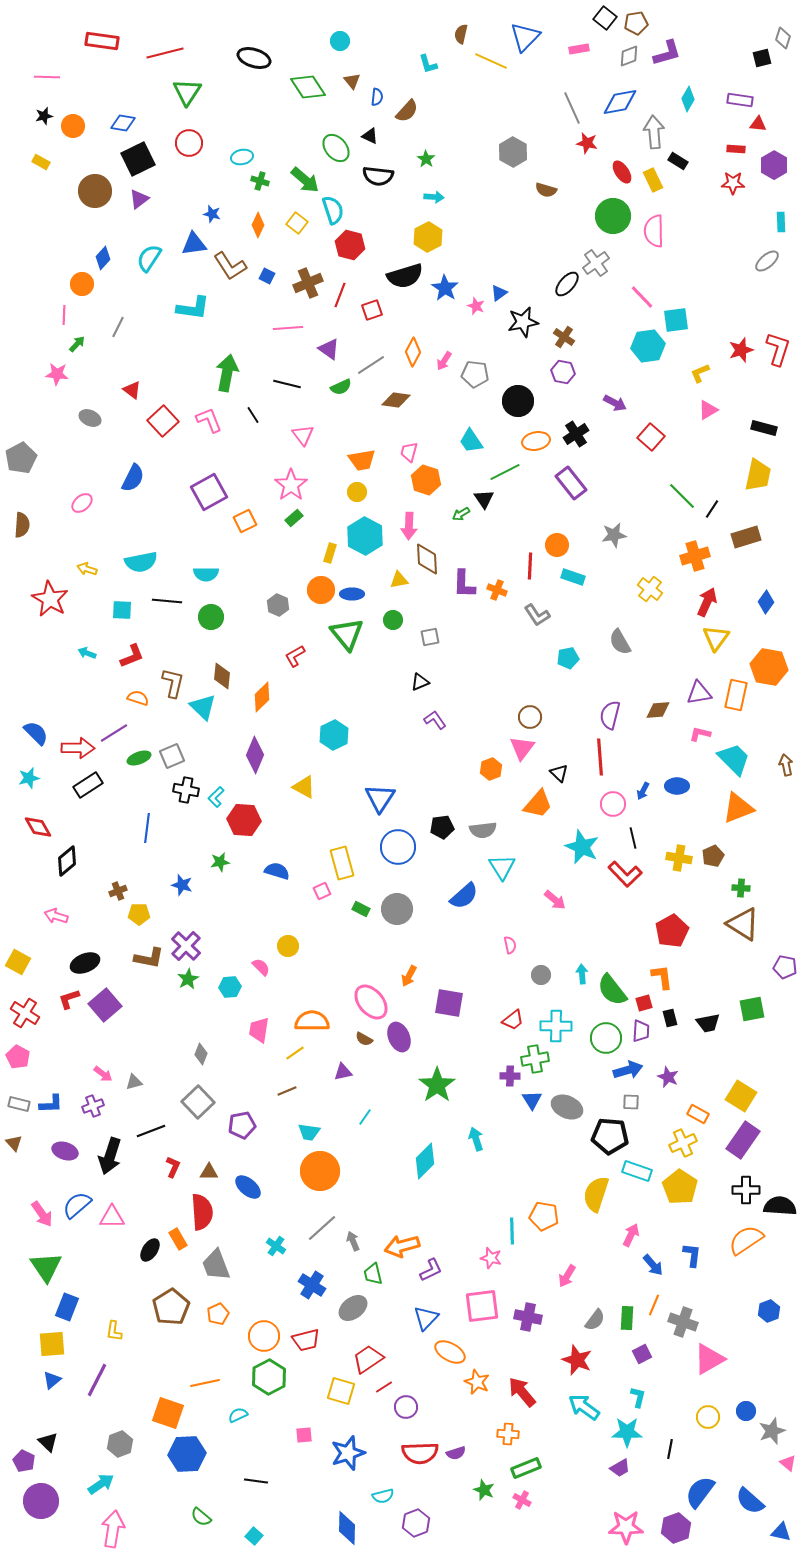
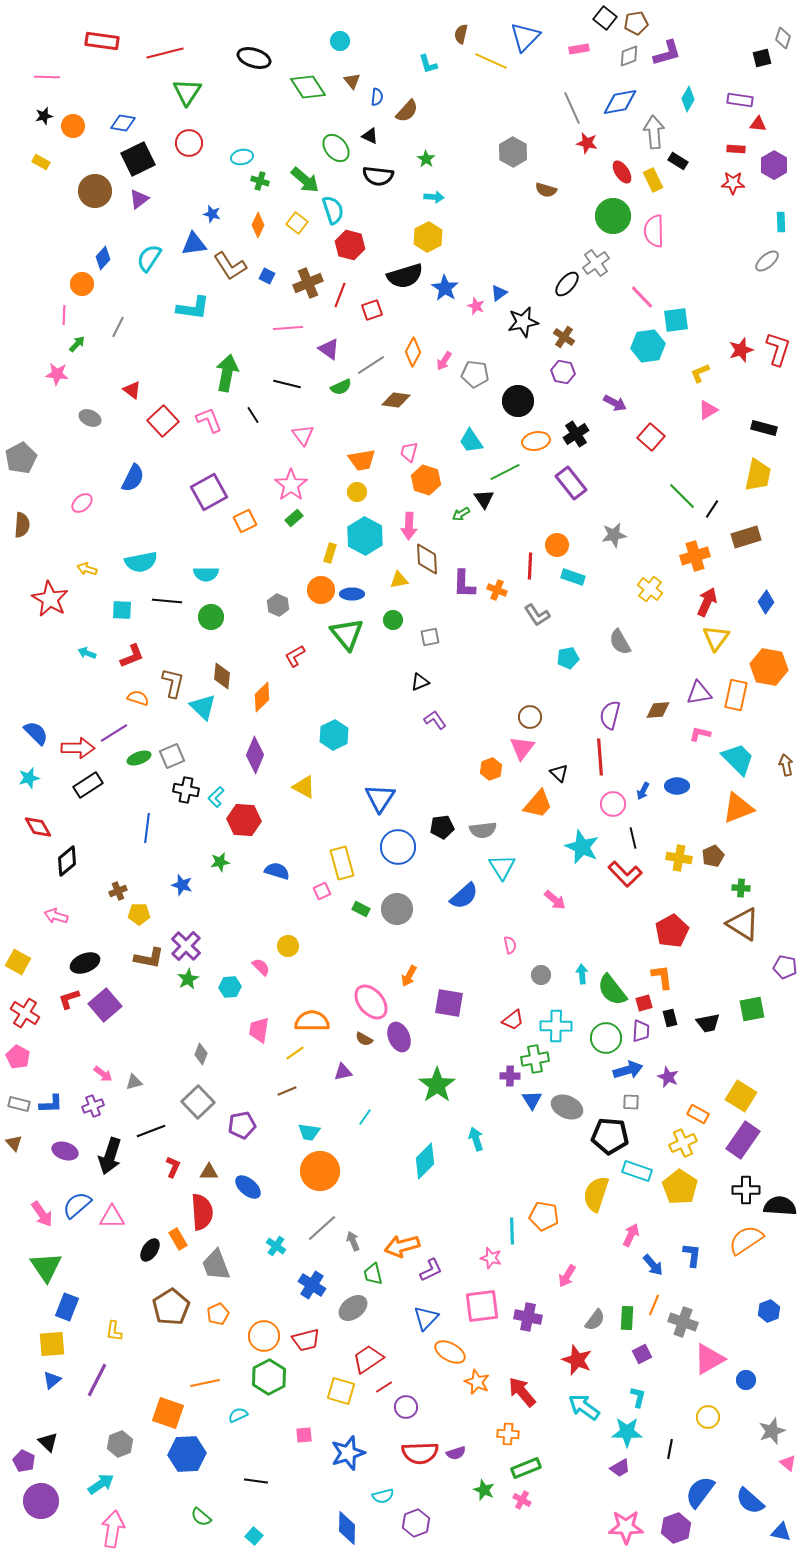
cyan trapezoid at (734, 759): moved 4 px right
blue circle at (746, 1411): moved 31 px up
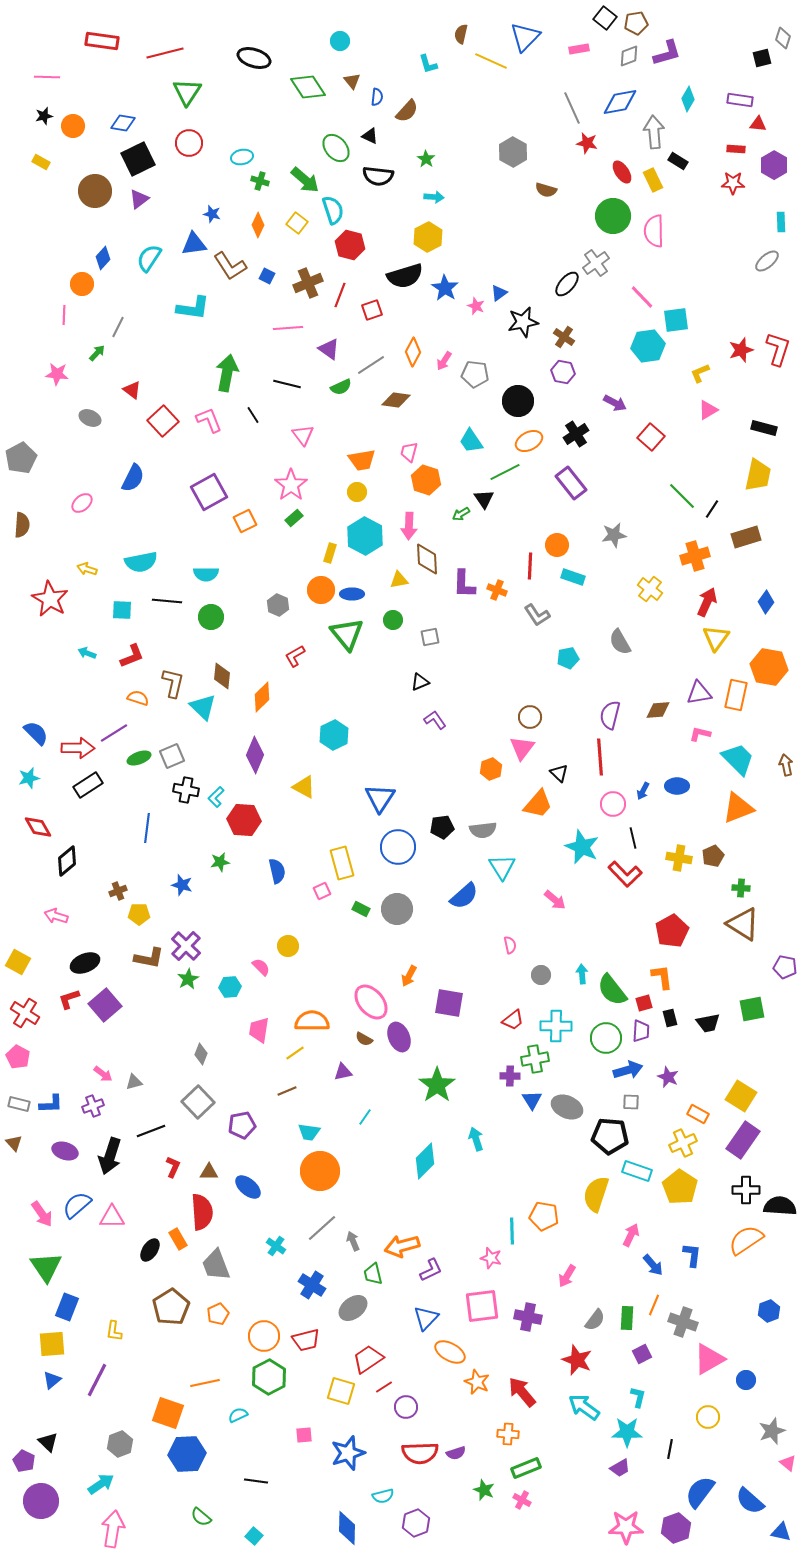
green arrow at (77, 344): moved 20 px right, 9 px down
orange ellipse at (536, 441): moved 7 px left; rotated 16 degrees counterclockwise
blue semicircle at (277, 871): rotated 60 degrees clockwise
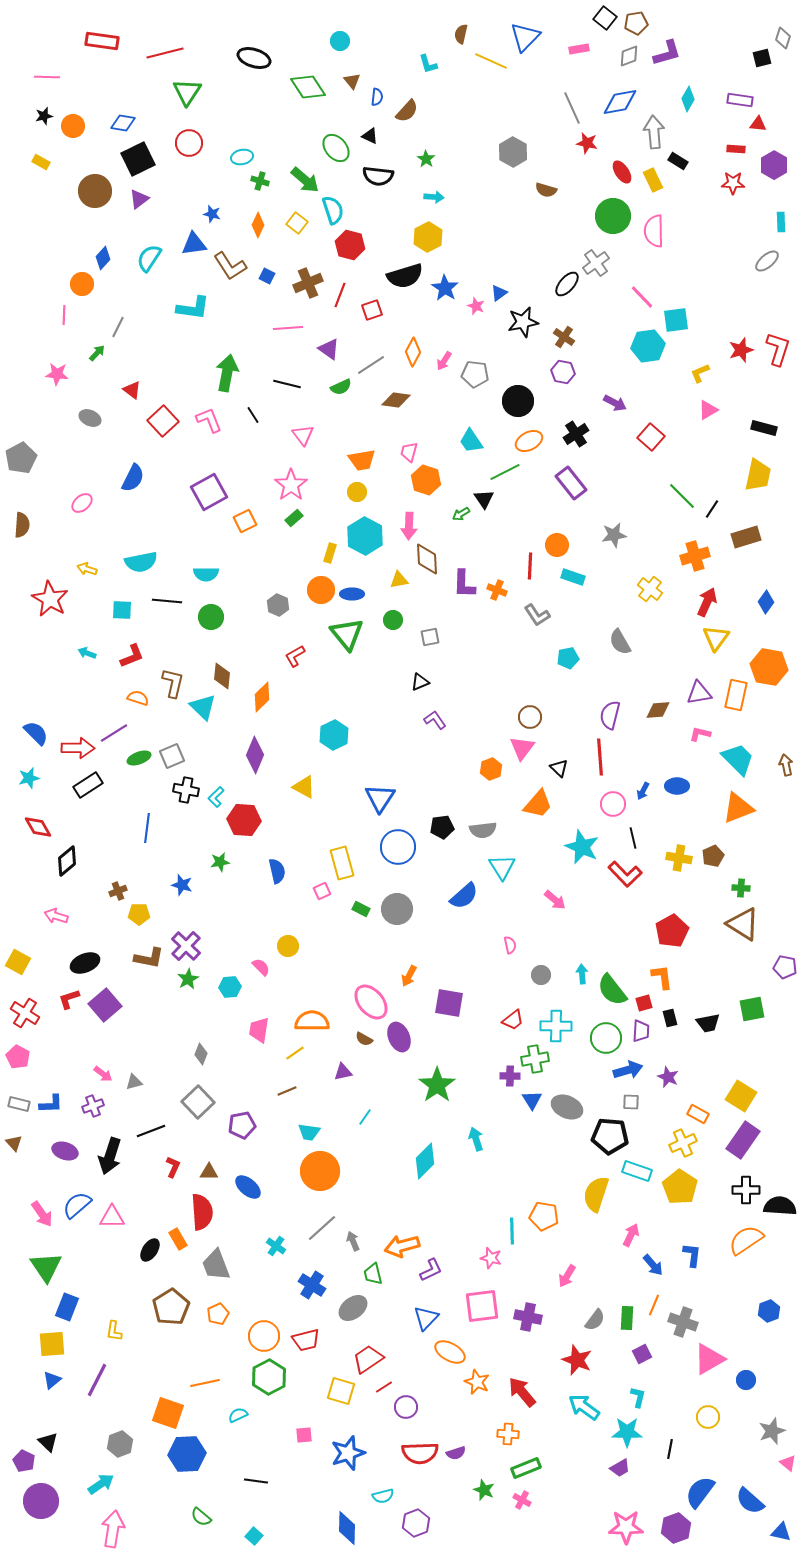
black triangle at (559, 773): moved 5 px up
